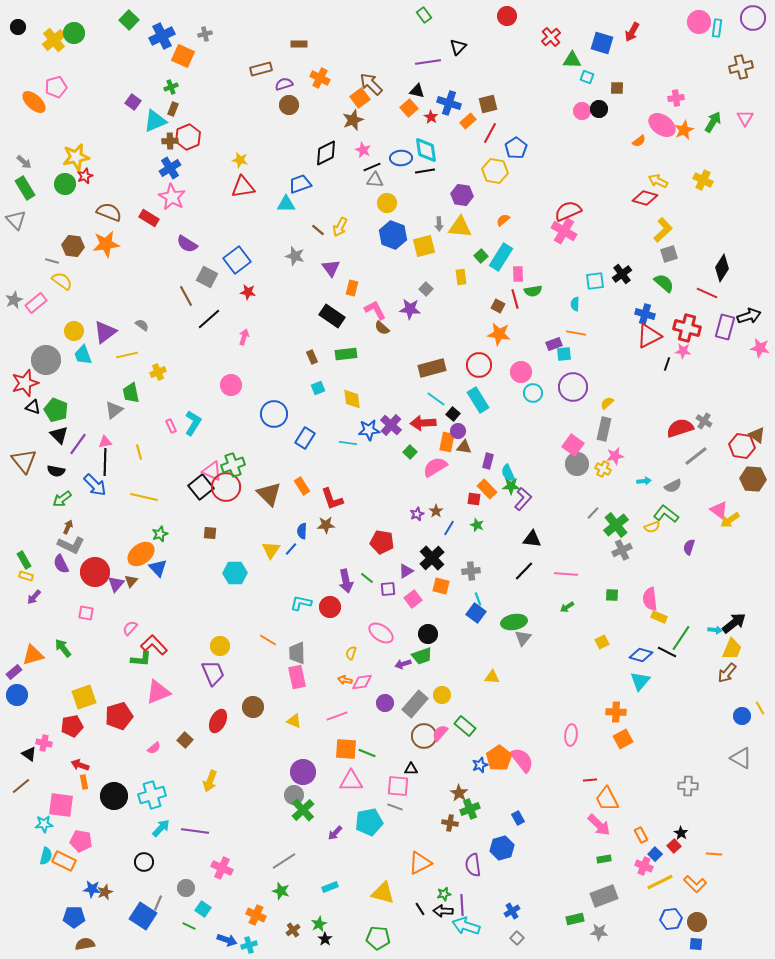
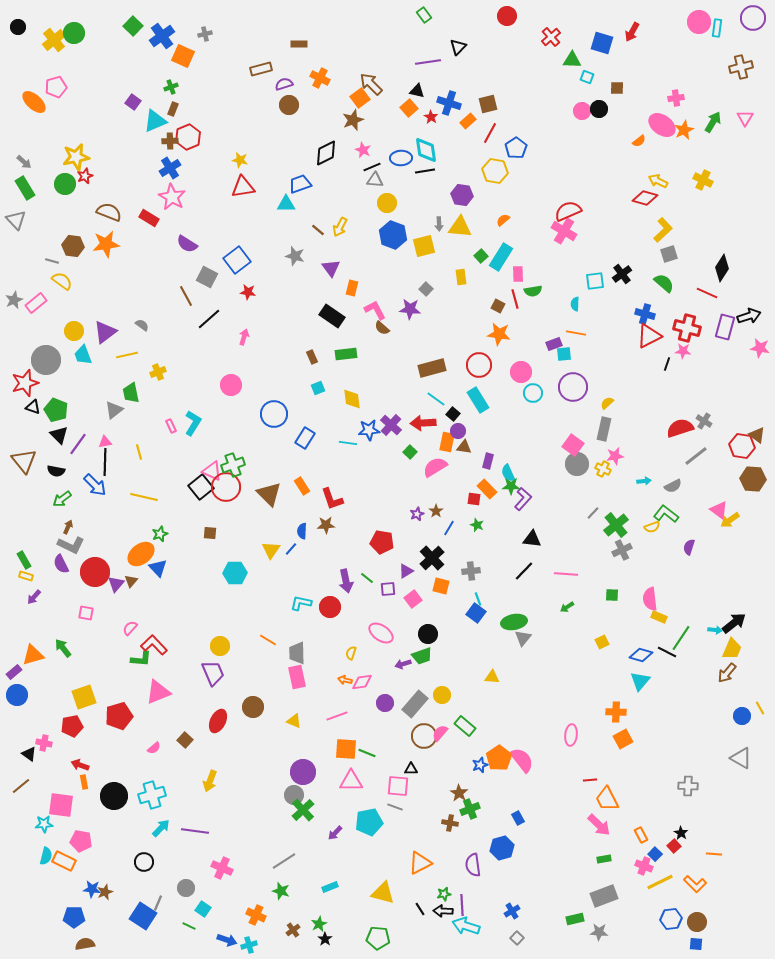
green square at (129, 20): moved 4 px right, 6 px down
blue cross at (162, 36): rotated 10 degrees counterclockwise
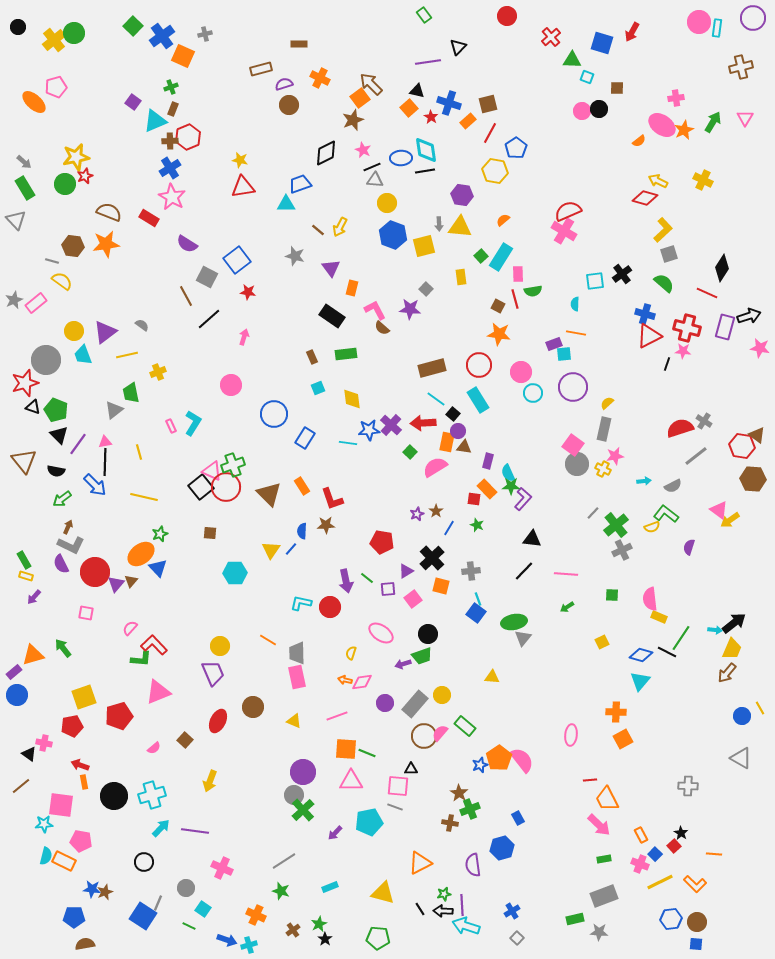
pink cross at (644, 866): moved 4 px left, 2 px up
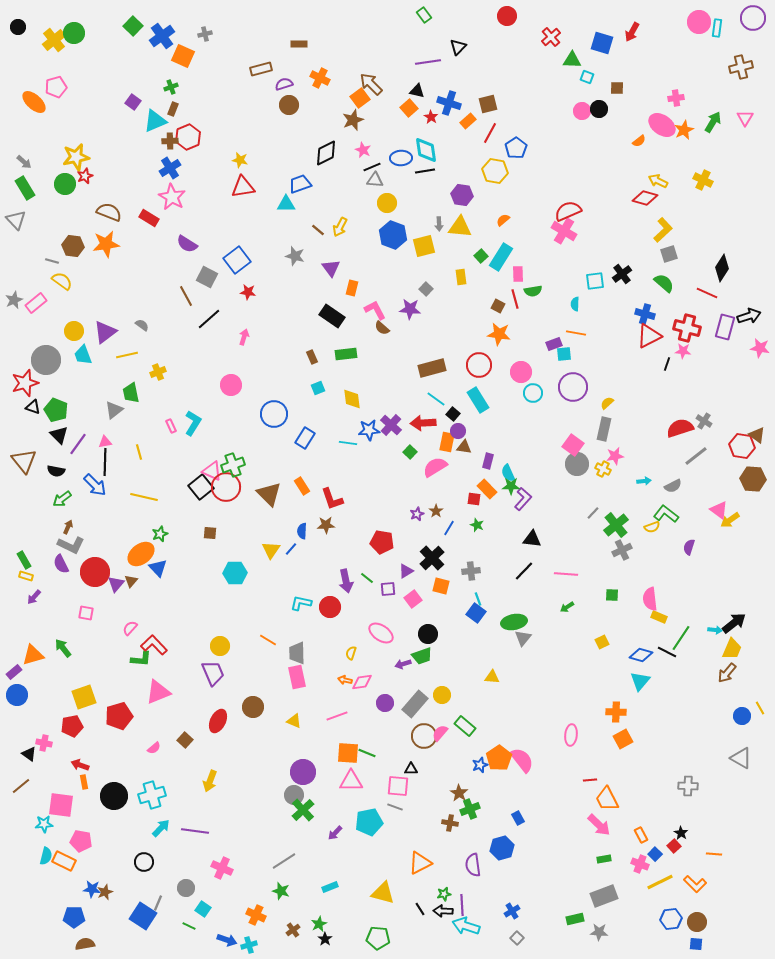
orange square at (346, 749): moved 2 px right, 4 px down
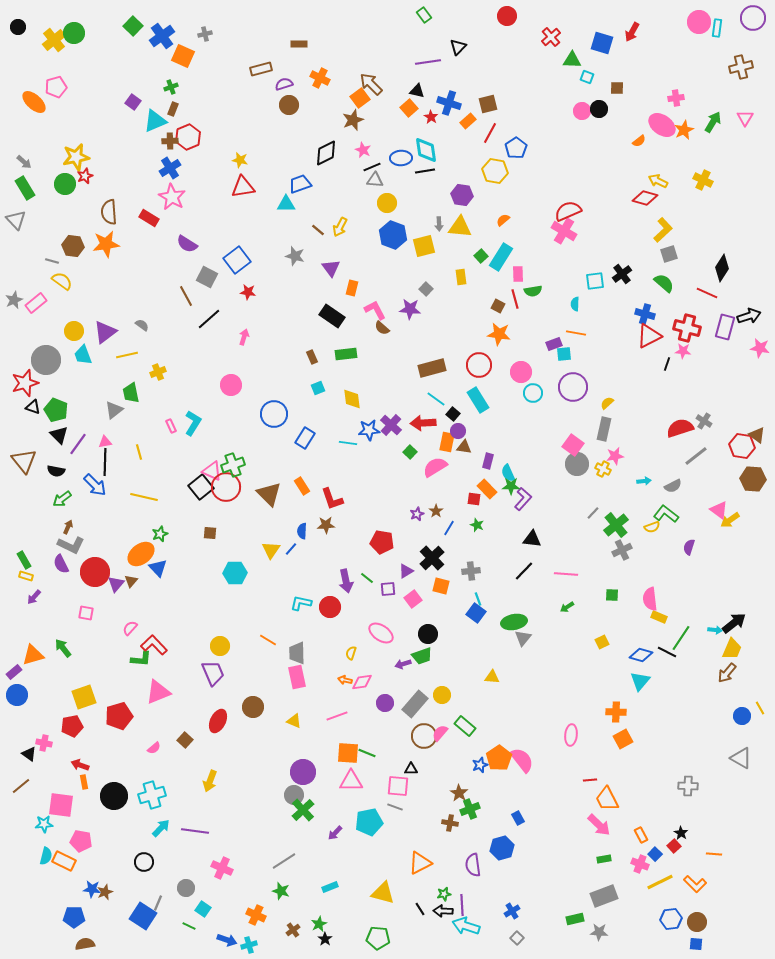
brown semicircle at (109, 212): rotated 115 degrees counterclockwise
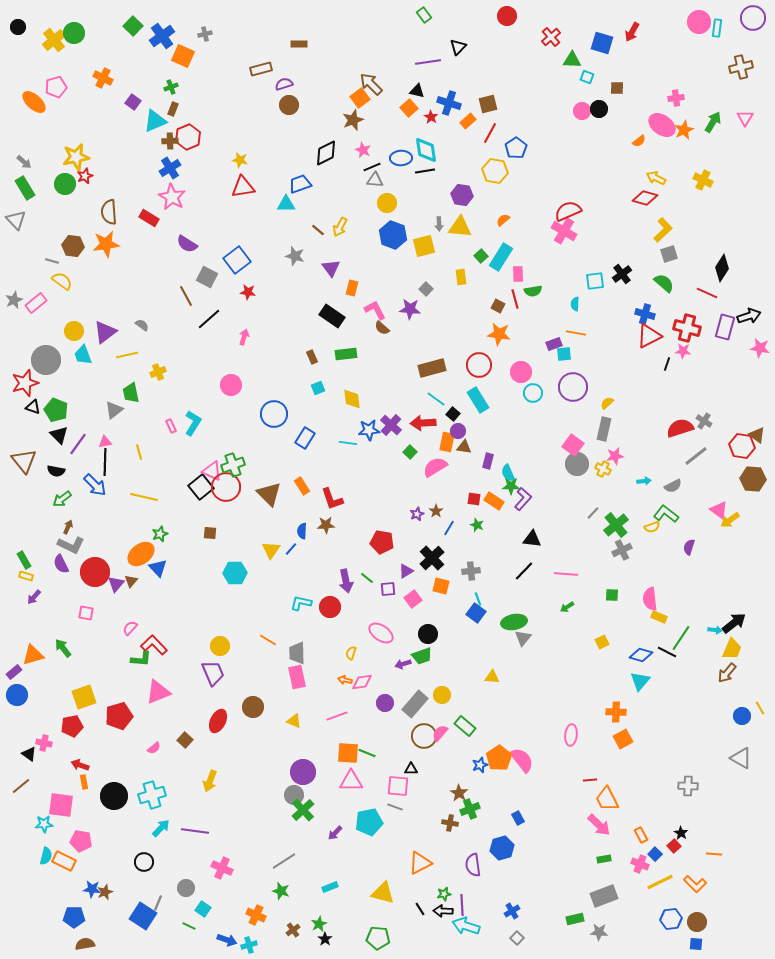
orange cross at (320, 78): moved 217 px left
yellow arrow at (658, 181): moved 2 px left, 3 px up
orange rectangle at (487, 489): moved 7 px right, 12 px down; rotated 12 degrees counterclockwise
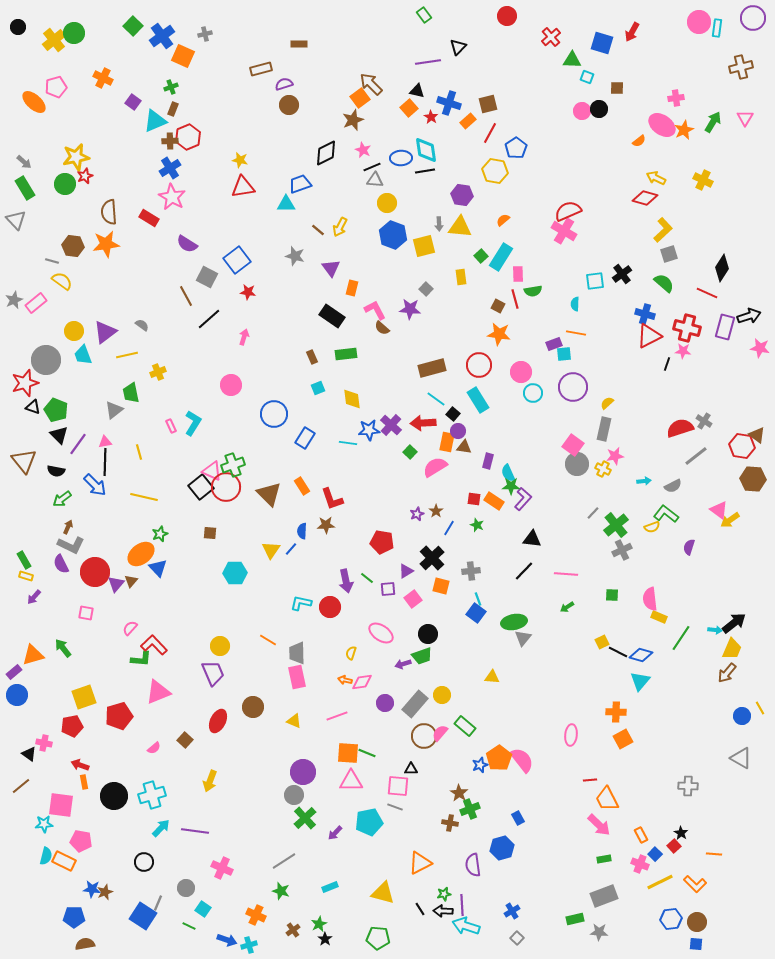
black line at (667, 652): moved 49 px left
green cross at (303, 810): moved 2 px right, 8 px down
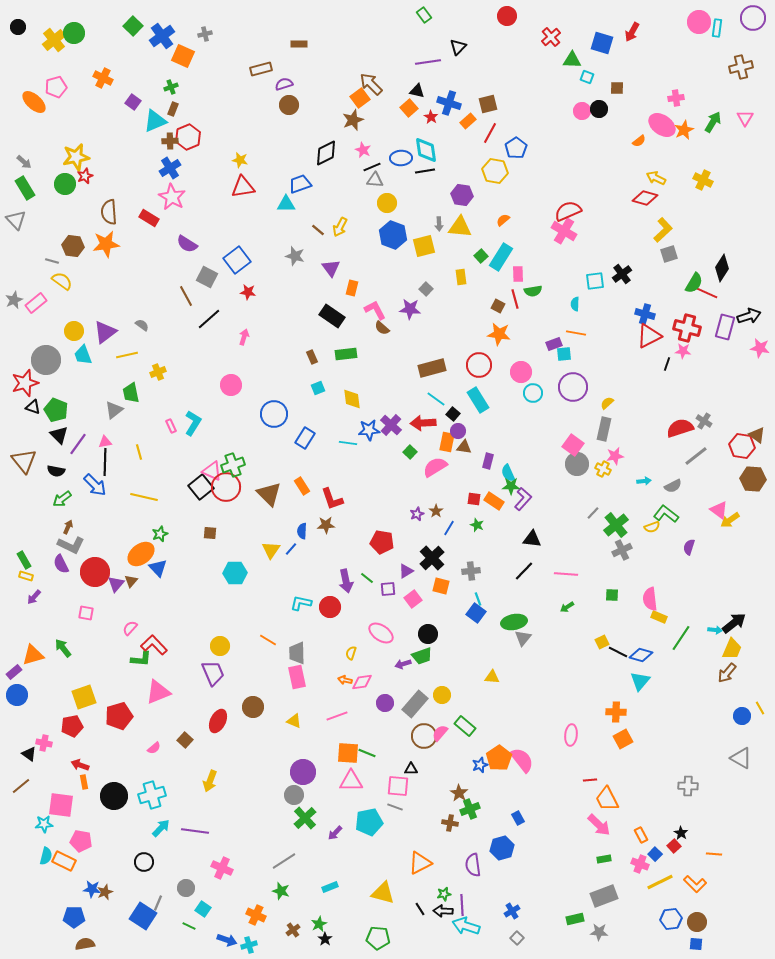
green semicircle at (664, 283): moved 30 px right; rotated 80 degrees clockwise
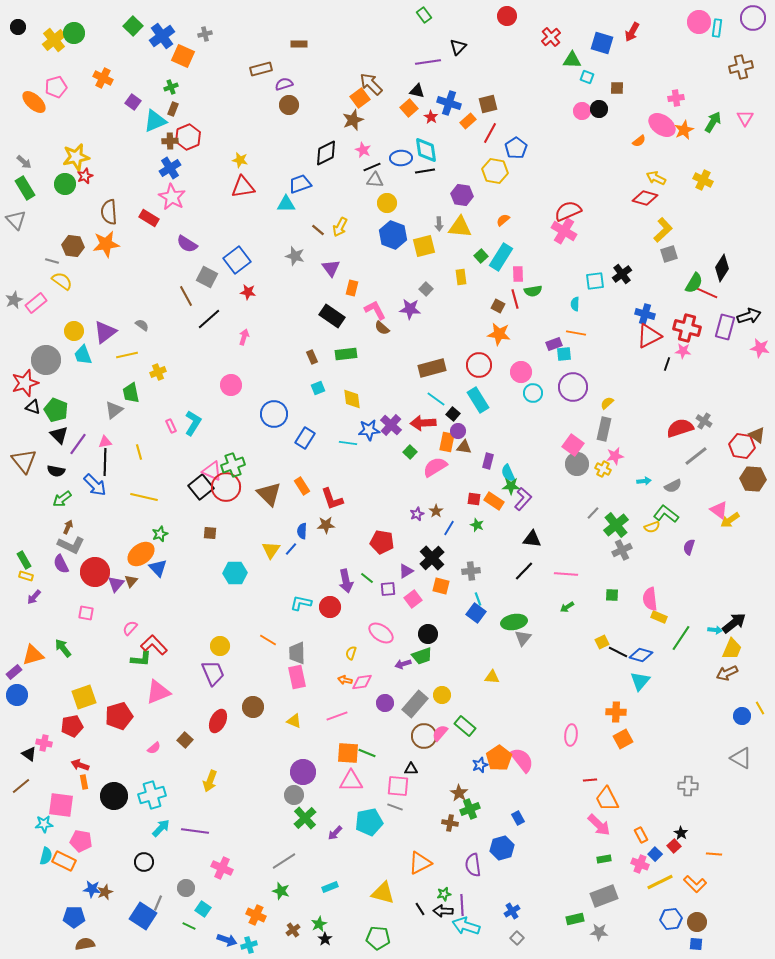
brown arrow at (727, 673): rotated 25 degrees clockwise
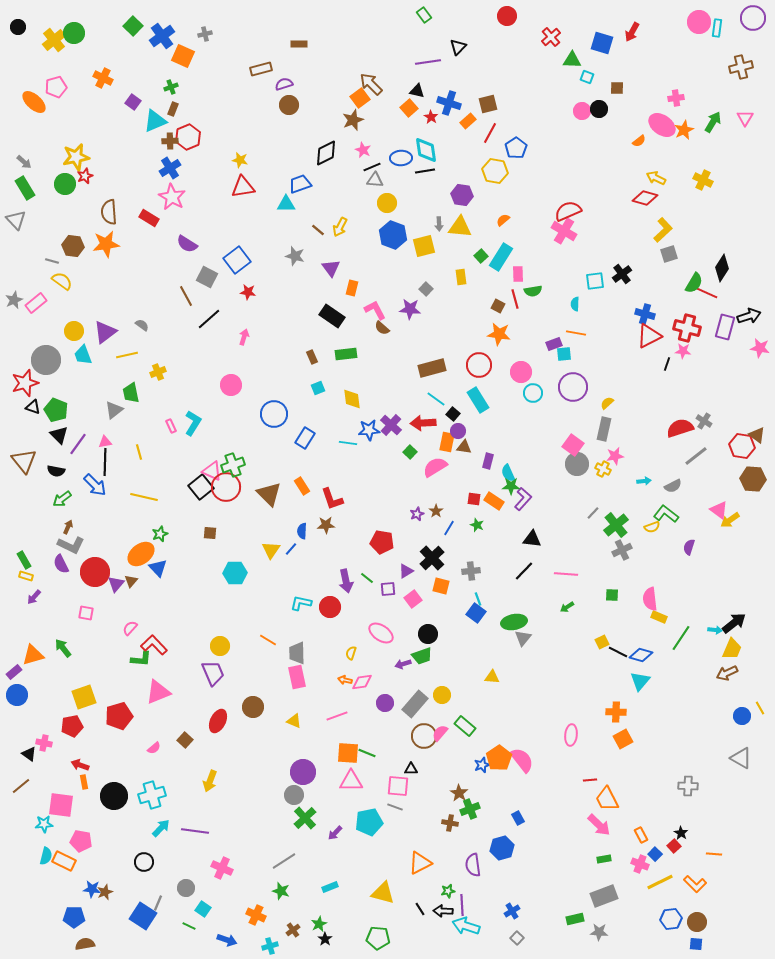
blue star at (480, 765): moved 2 px right
green star at (444, 894): moved 4 px right, 3 px up
cyan cross at (249, 945): moved 21 px right, 1 px down
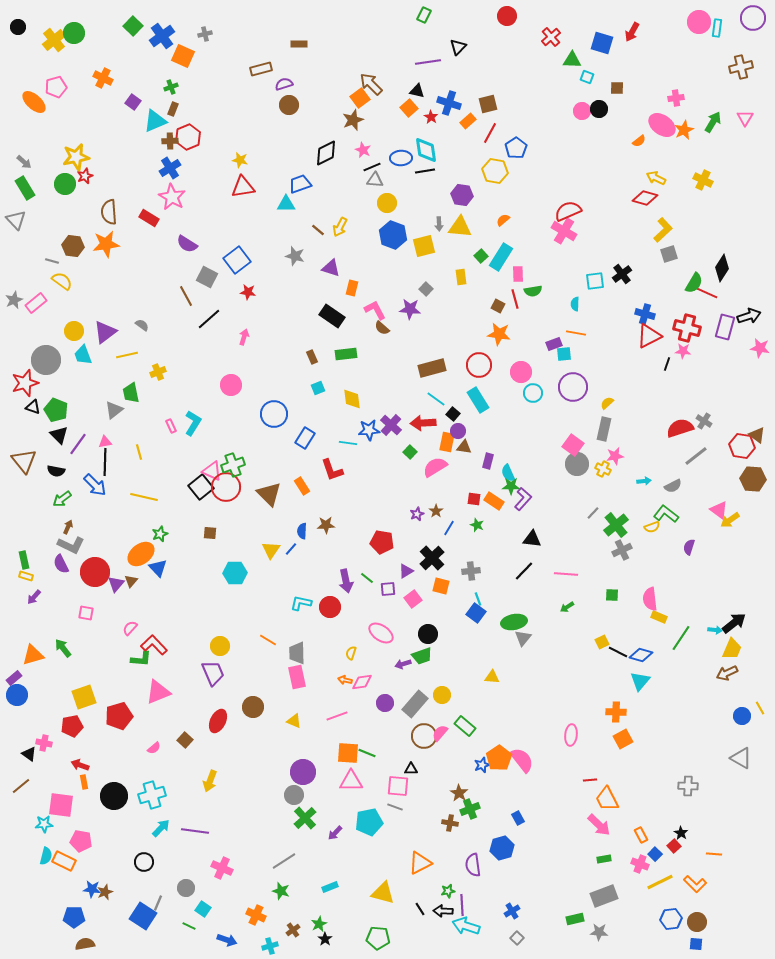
green rectangle at (424, 15): rotated 63 degrees clockwise
purple triangle at (331, 268): rotated 36 degrees counterclockwise
red L-shape at (332, 499): moved 29 px up
green rectangle at (24, 560): rotated 18 degrees clockwise
purple rectangle at (14, 672): moved 6 px down
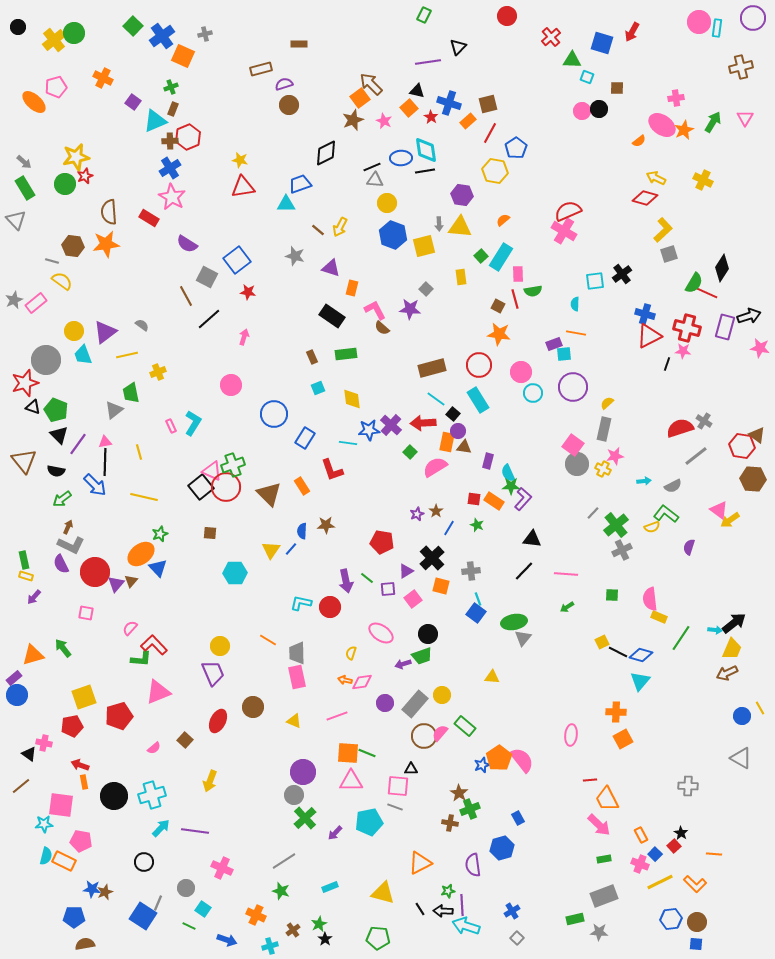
pink star at (363, 150): moved 21 px right, 29 px up
